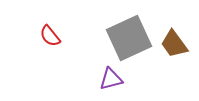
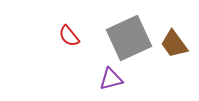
red semicircle: moved 19 px right
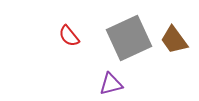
brown trapezoid: moved 4 px up
purple triangle: moved 5 px down
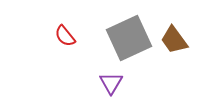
red semicircle: moved 4 px left
purple triangle: moved 1 px up; rotated 45 degrees counterclockwise
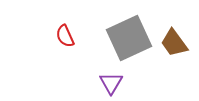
red semicircle: rotated 15 degrees clockwise
brown trapezoid: moved 3 px down
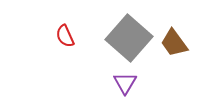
gray square: rotated 24 degrees counterclockwise
purple triangle: moved 14 px right
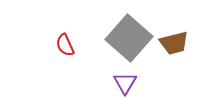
red semicircle: moved 9 px down
brown trapezoid: rotated 68 degrees counterclockwise
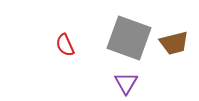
gray square: rotated 21 degrees counterclockwise
purple triangle: moved 1 px right
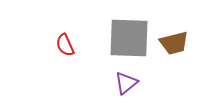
gray square: rotated 18 degrees counterclockwise
purple triangle: rotated 20 degrees clockwise
